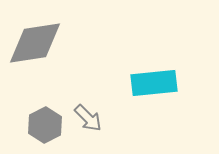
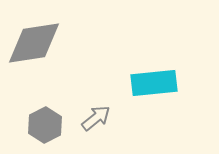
gray diamond: moved 1 px left
gray arrow: moved 8 px right; rotated 84 degrees counterclockwise
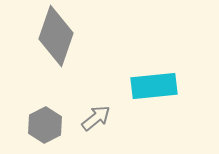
gray diamond: moved 22 px right, 7 px up; rotated 62 degrees counterclockwise
cyan rectangle: moved 3 px down
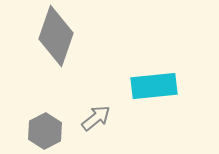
gray hexagon: moved 6 px down
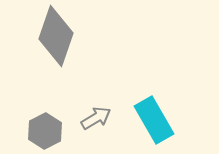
cyan rectangle: moved 34 px down; rotated 66 degrees clockwise
gray arrow: rotated 8 degrees clockwise
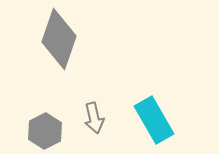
gray diamond: moved 3 px right, 3 px down
gray arrow: moved 2 px left; rotated 108 degrees clockwise
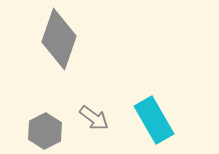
gray arrow: rotated 40 degrees counterclockwise
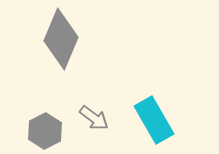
gray diamond: moved 2 px right; rotated 4 degrees clockwise
